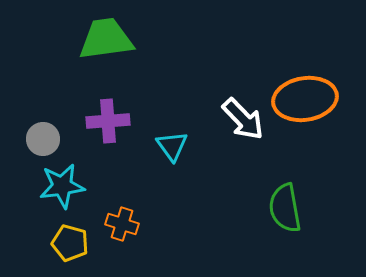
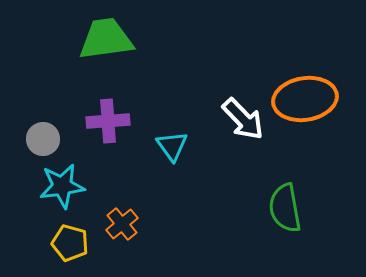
orange cross: rotated 32 degrees clockwise
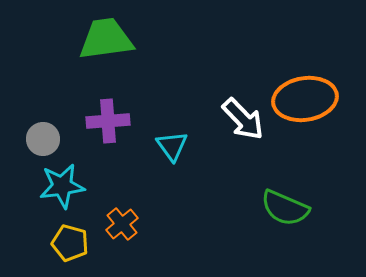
green semicircle: rotated 57 degrees counterclockwise
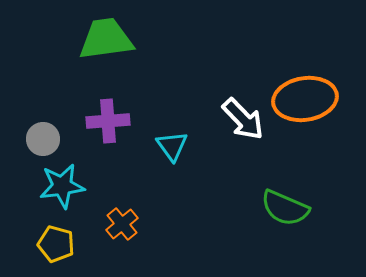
yellow pentagon: moved 14 px left, 1 px down
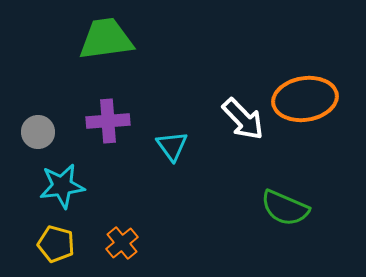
gray circle: moved 5 px left, 7 px up
orange cross: moved 19 px down
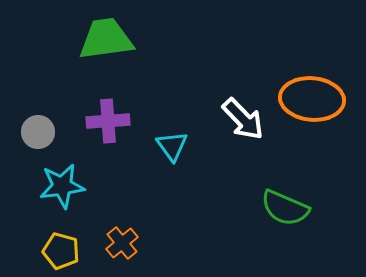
orange ellipse: moved 7 px right; rotated 14 degrees clockwise
yellow pentagon: moved 5 px right, 7 px down
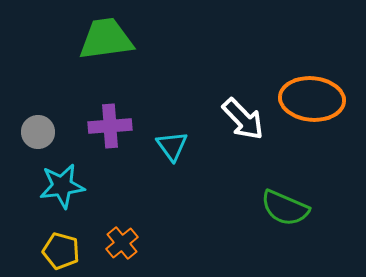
purple cross: moved 2 px right, 5 px down
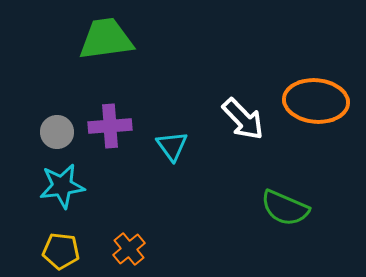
orange ellipse: moved 4 px right, 2 px down
gray circle: moved 19 px right
orange cross: moved 7 px right, 6 px down
yellow pentagon: rotated 9 degrees counterclockwise
